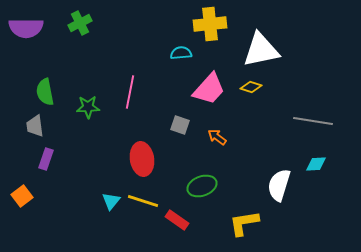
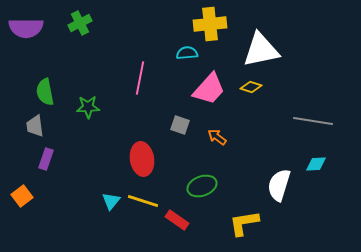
cyan semicircle: moved 6 px right
pink line: moved 10 px right, 14 px up
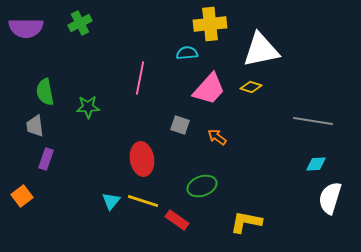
white semicircle: moved 51 px right, 13 px down
yellow L-shape: moved 2 px right, 1 px up; rotated 20 degrees clockwise
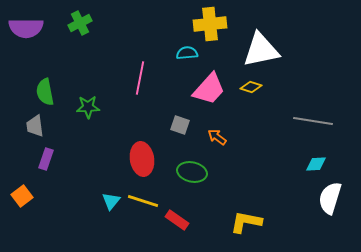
green ellipse: moved 10 px left, 14 px up; rotated 32 degrees clockwise
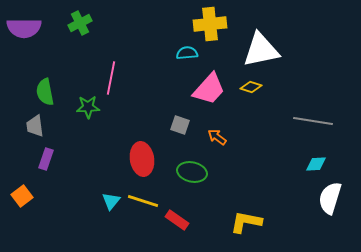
purple semicircle: moved 2 px left
pink line: moved 29 px left
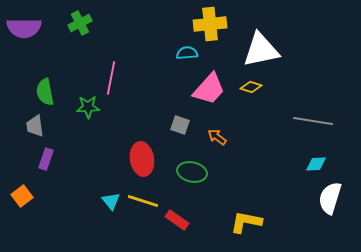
cyan triangle: rotated 18 degrees counterclockwise
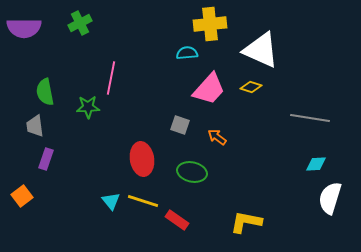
white triangle: rotated 36 degrees clockwise
gray line: moved 3 px left, 3 px up
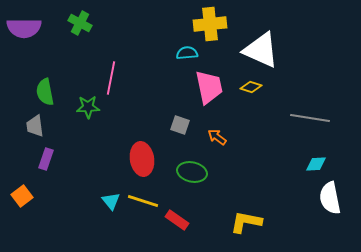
green cross: rotated 35 degrees counterclockwise
pink trapezoid: moved 2 px up; rotated 54 degrees counterclockwise
white semicircle: rotated 28 degrees counterclockwise
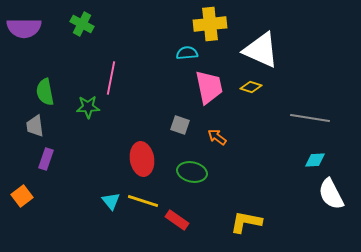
green cross: moved 2 px right, 1 px down
cyan diamond: moved 1 px left, 4 px up
white semicircle: moved 1 px right, 4 px up; rotated 16 degrees counterclockwise
